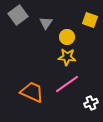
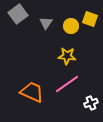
gray square: moved 1 px up
yellow square: moved 1 px up
yellow circle: moved 4 px right, 11 px up
yellow star: moved 1 px up
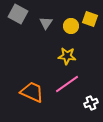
gray square: rotated 24 degrees counterclockwise
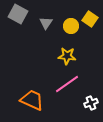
yellow square: rotated 14 degrees clockwise
orange trapezoid: moved 8 px down
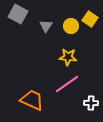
gray triangle: moved 3 px down
yellow star: moved 1 px right, 1 px down
white cross: rotated 24 degrees clockwise
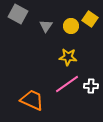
white cross: moved 17 px up
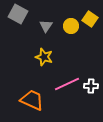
yellow star: moved 24 px left; rotated 12 degrees clockwise
pink line: rotated 10 degrees clockwise
